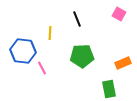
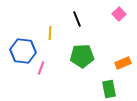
pink square: rotated 16 degrees clockwise
pink line: moved 1 px left; rotated 48 degrees clockwise
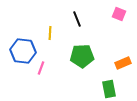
pink square: rotated 24 degrees counterclockwise
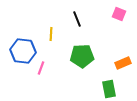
yellow line: moved 1 px right, 1 px down
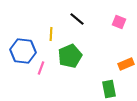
pink square: moved 8 px down
black line: rotated 28 degrees counterclockwise
green pentagon: moved 12 px left; rotated 20 degrees counterclockwise
orange rectangle: moved 3 px right, 1 px down
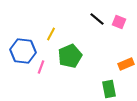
black line: moved 20 px right
yellow line: rotated 24 degrees clockwise
pink line: moved 1 px up
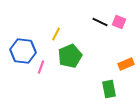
black line: moved 3 px right, 3 px down; rotated 14 degrees counterclockwise
yellow line: moved 5 px right
